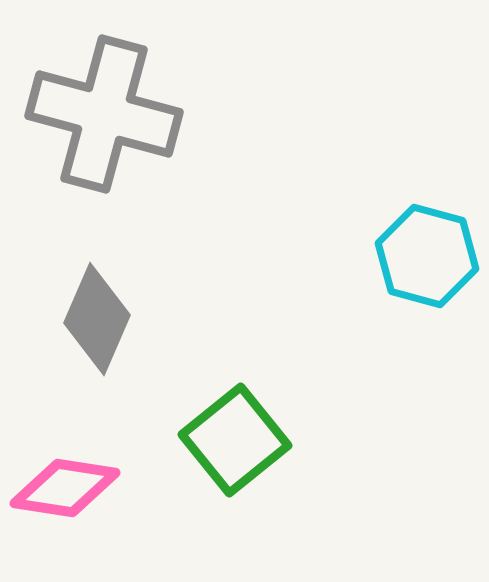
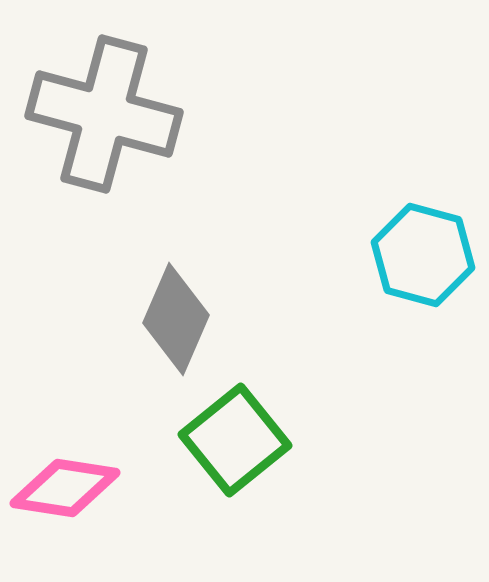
cyan hexagon: moved 4 px left, 1 px up
gray diamond: moved 79 px right
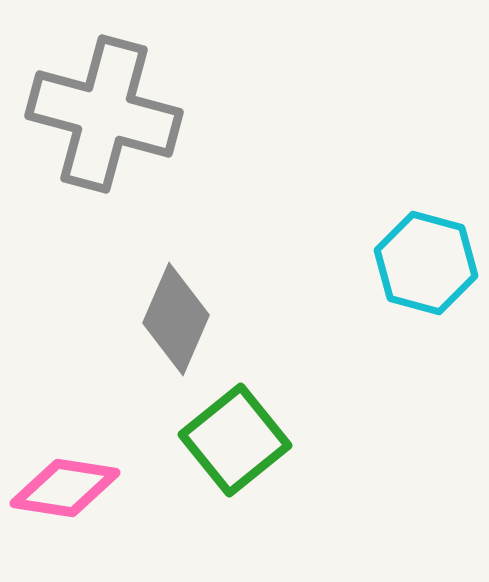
cyan hexagon: moved 3 px right, 8 px down
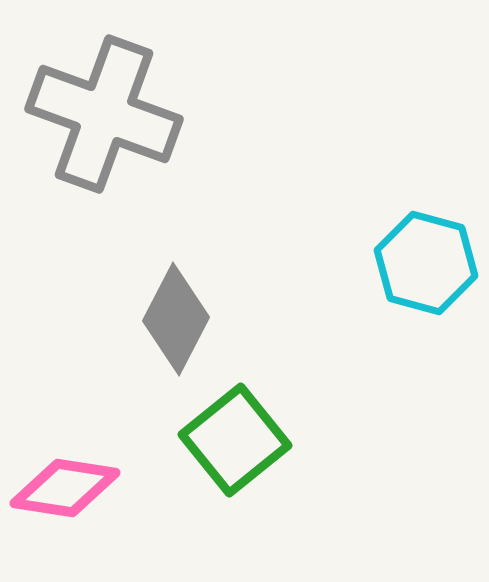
gray cross: rotated 5 degrees clockwise
gray diamond: rotated 4 degrees clockwise
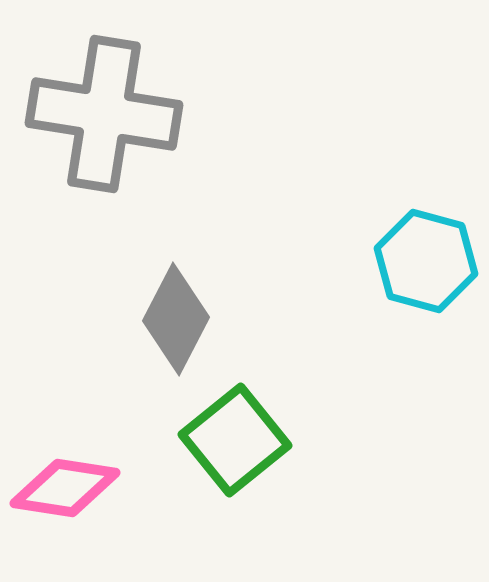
gray cross: rotated 11 degrees counterclockwise
cyan hexagon: moved 2 px up
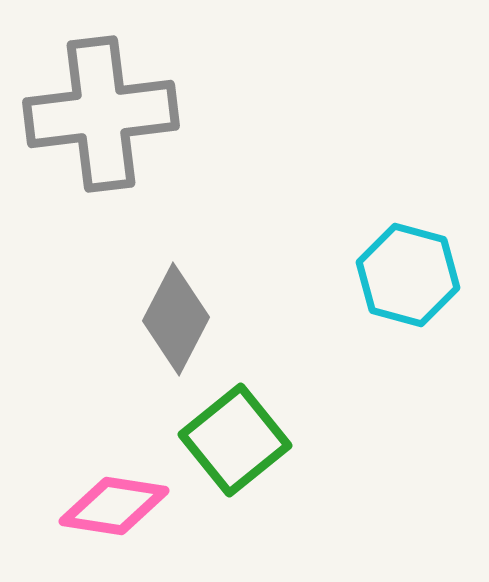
gray cross: moved 3 px left; rotated 16 degrees counterclockwise
cyan hexagon: moved 18 px left, 14 px down
pink diamond: moved 49 px right, 18 px down
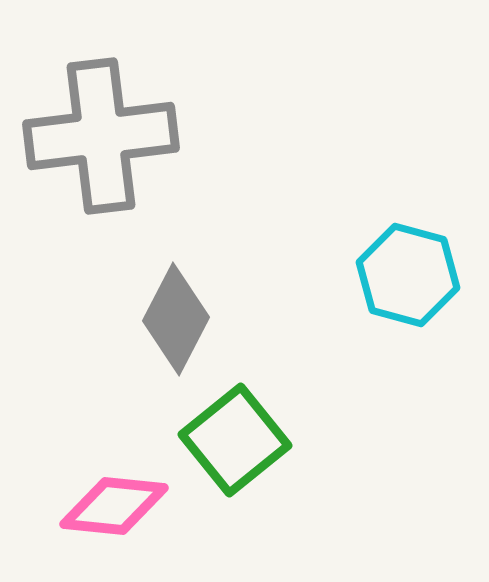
gray cross: moved 22 px down
pink diamond: rotated 3 degrees counterclockwise
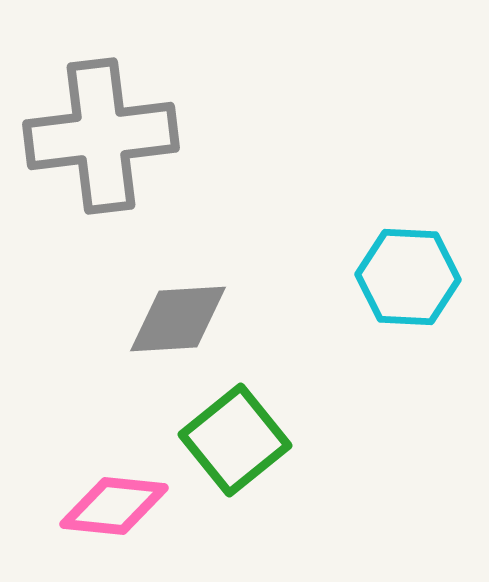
cyan hexagon: moved 2 px down; rotated 12 degrees counterclockwise
gray diamond: moved 2 px right; rotated 59 degrees clockwise
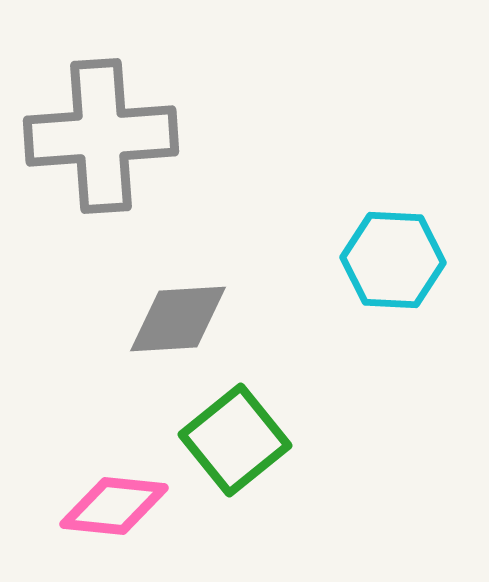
gray cross: rotated 3 degrees clockwise
cyan hexagon: moved 15 px left, 17 px up
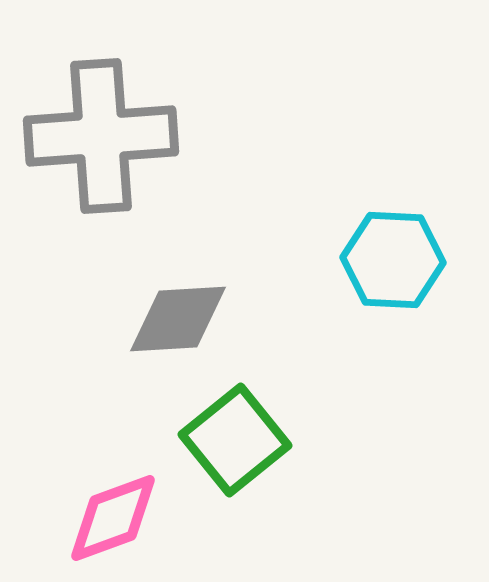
pink diamond: moved 1 px left, 12 px down; rotated 26 degrees counterclockwise
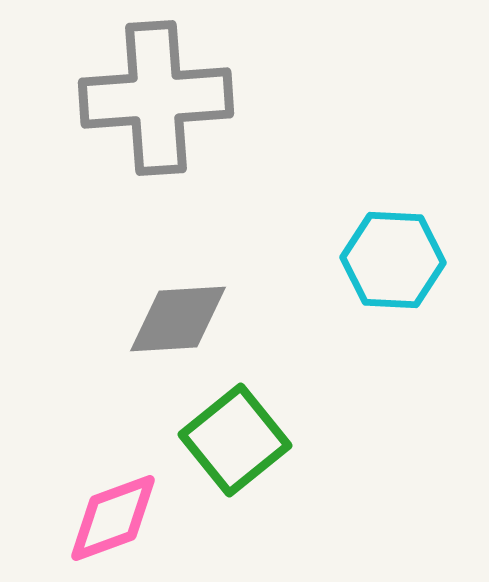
gray cross: moved 55 px right, 38 px up
